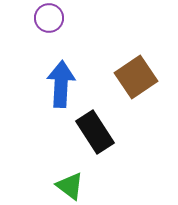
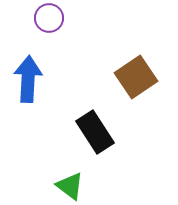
blue arrow: moved 33 px left, 5 px up
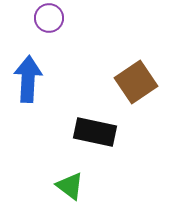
brown square: moved 5 px down
black rectangle: rotated 45 degrees counterclockwise
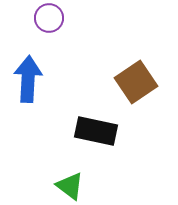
black rectangle: moved 1 px right, 1 px up
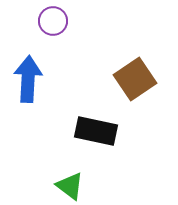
purple circle: moved 4 px right, 3 px down
brown square: moved 1 px left, 3 px up
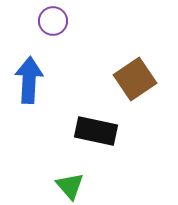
blue arrow: moved 1 px right, 1 px down
green triangle: rotated 12 degrees clockwise
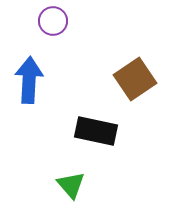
green triangle: moved 1 px right, 1 px up
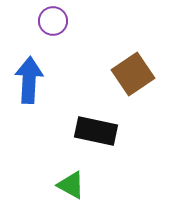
brown square: moved 2 px left, 5 px up
green triangle: rotated 20 degrees counterclockwise
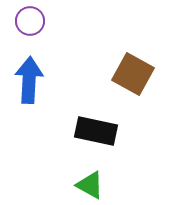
purple circle: moved 23 px left
brown square: rotated 27 degrees counterclockwise
green triangle: moved 19 px right
